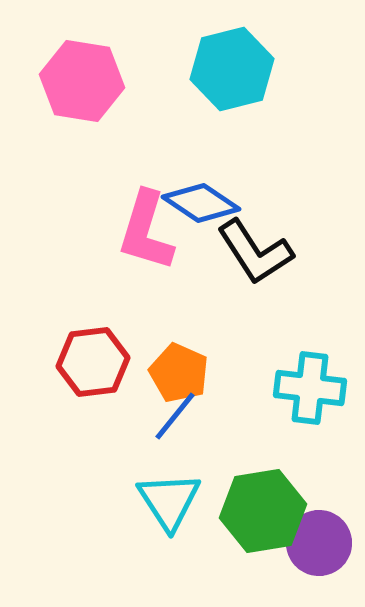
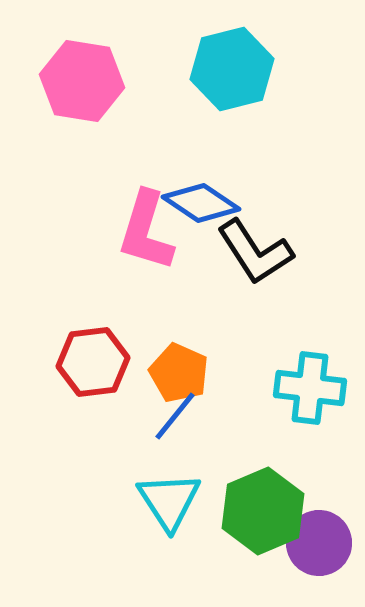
green hexagon: rotated 14 degrees counterclockwise
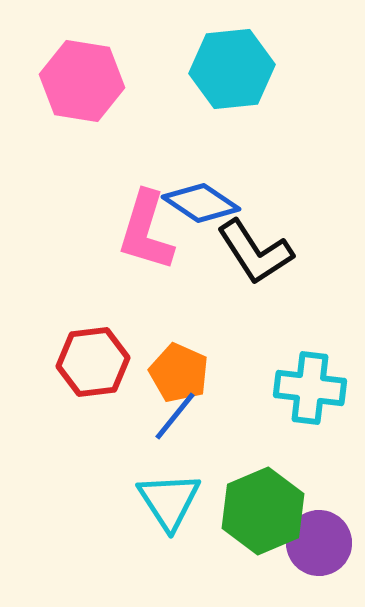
cyan hexagon: rotated 8 degrees clockwise
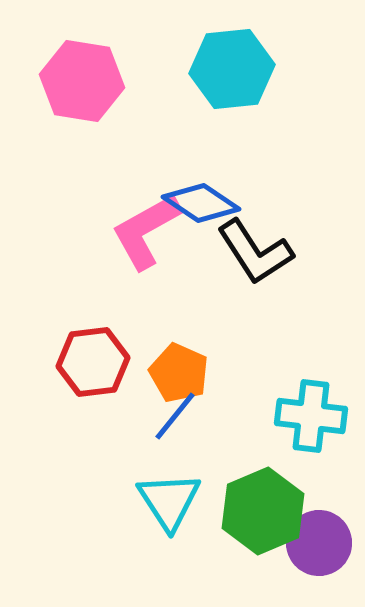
pink L-shape: rotated 44 degrees clockwise
cyan cross: moved 1 px right, 28 px down
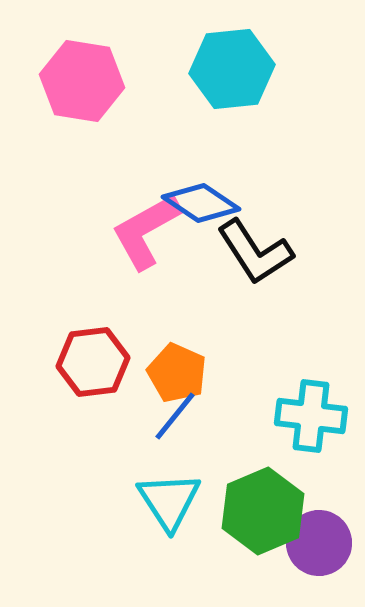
orange pentagon: moved 2 px left
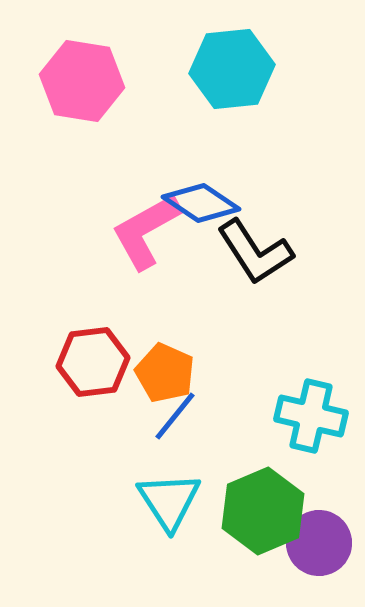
orange pentagon: moved 12 px left
cyan cross: rotated 6 degrees clockwise
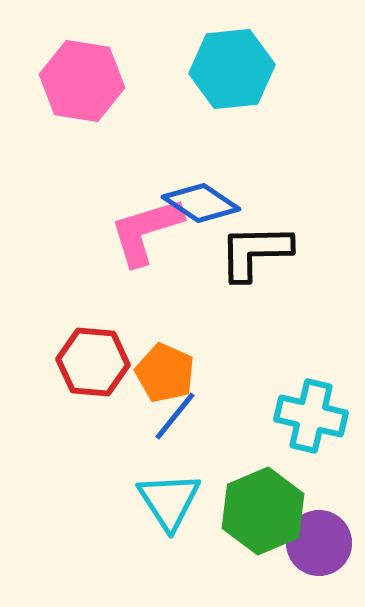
pink L-shape: rotated 12 degrees clockwise
black L-shape: rotated 122 degrees clockwise
red hexagon: rotated 12 degrees clockwise
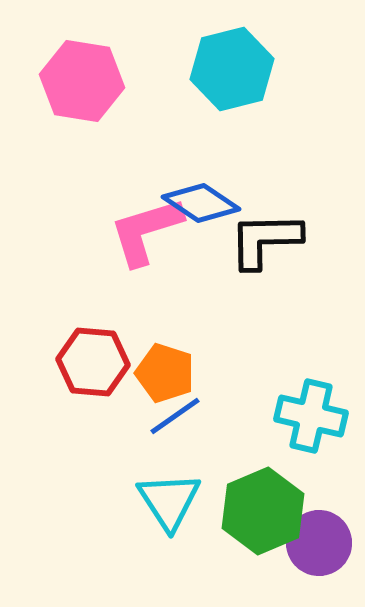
cyan hexagon: rotated 8 degrees counterclockwise
black L-shape: moved 10 px right, 12 px up
orange pentagon: rotated 6 degrees counterclockwise
blue line: rotated 16 degrees clockwise
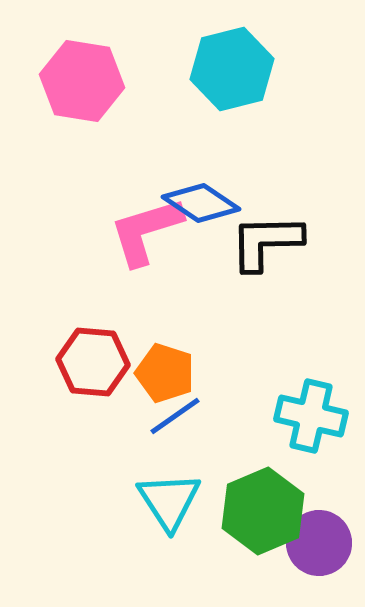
black L-shape: moved 1 px right, 2 px down
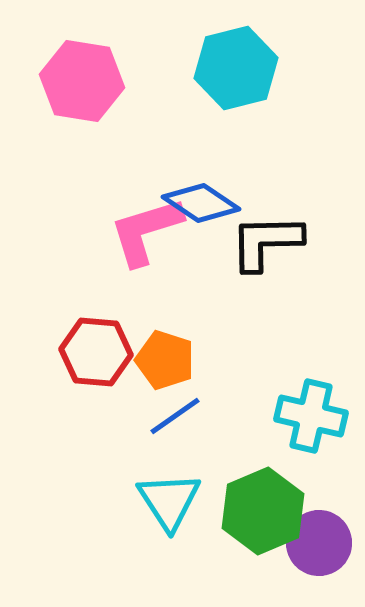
cyan hexagon: moved 4 px right, 1 px up
red hexagon: moved 3 px right, 10 px up
orange pentagon: moved 13 px up
